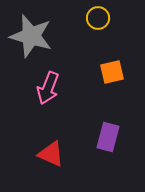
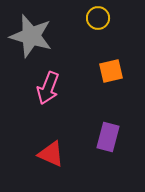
orange square: moved 1 px left, 1 px up
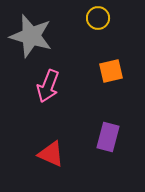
pink arrow: moved 2 px up
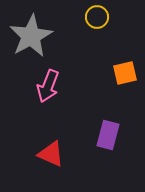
yellow circle: moved 1 px left, 1 px up
gray star: rotated 27 degrees clockwise
orange square: moved 14 px right, 2 px down
purple rectangle: moved 2 px up
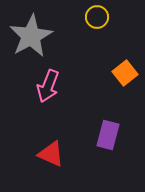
orange square: rotated 25 degrees counterclockwise
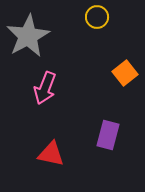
gray star: moved 3 px left
pink arrow: moved 3 px left, 2 px down
red triangle: rotated 12 degrees counterclockwise
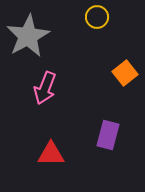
red triangle: rotated 12 degrees counterclockwise
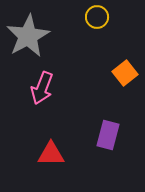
pink arrow: moved 3 px left
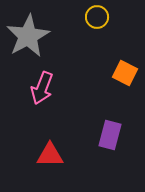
orange square: rotated 25 degrees counterclockwise
purple rectangle: moved 2 px right
red triangle: moved 1 px left, 1 px down
